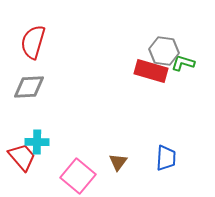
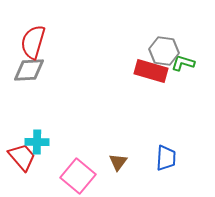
gray diamond: moved 17 px up
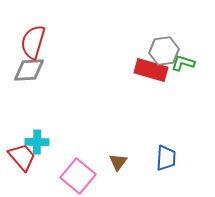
gray hexagon: rotated 16 degrees counterclockwise
red rectangle: moved 1 px up
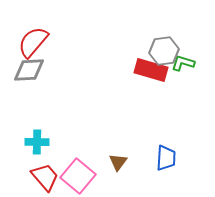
red semicircle: rotated 24 degrees clockwise
red trapezoid: moved 23 px right, 20 px down
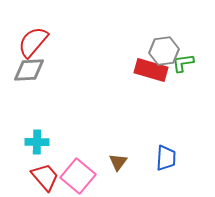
green L-shape: rotated 25 degrees counterclockwise
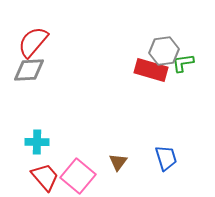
blue trapezoid: rotated 20 degrees counterclockwise
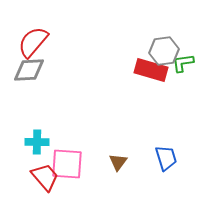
pink square: moved 11 px left, 12 px up; rotated 36 degrees counterclockwise
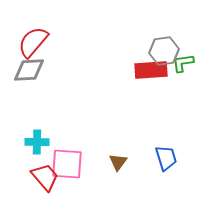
red rectangle: rotated 20 degrees counterclockwise
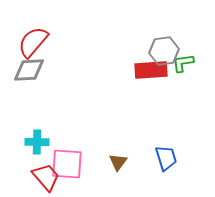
red trapezoid: moved 1 px right
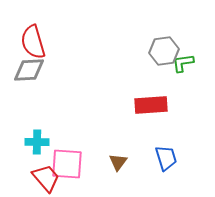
red semicircle: rotated 56 degrees counterclockwise
red rectangle: moved 35 px down
red trapezoid: moved 1 px down
